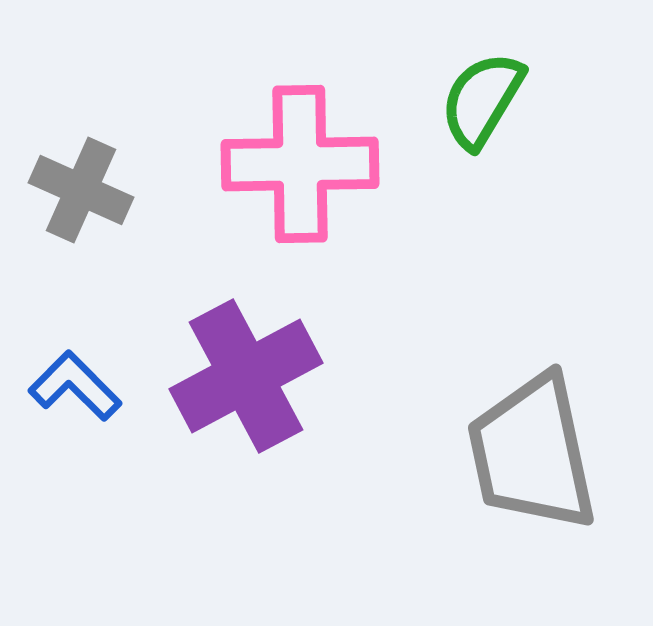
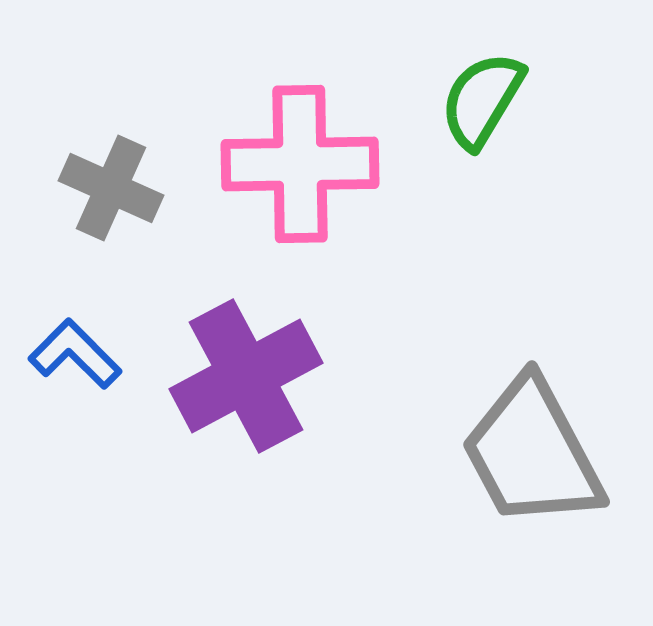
gray cross: moved 30 px right, 2 px up
blue L-shape: moved 32 px up
gray trapezoid: rotated 16 degrees counterclockwise
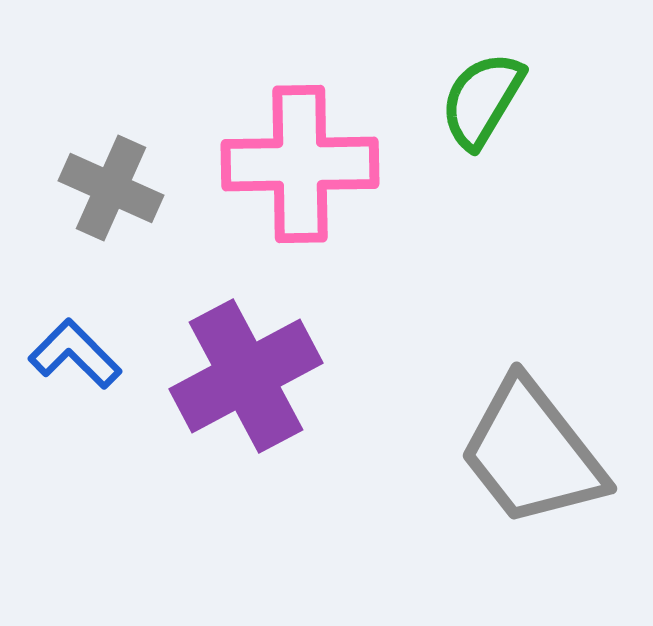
gray trapezoid: rotated 10 degrees counterclockwise
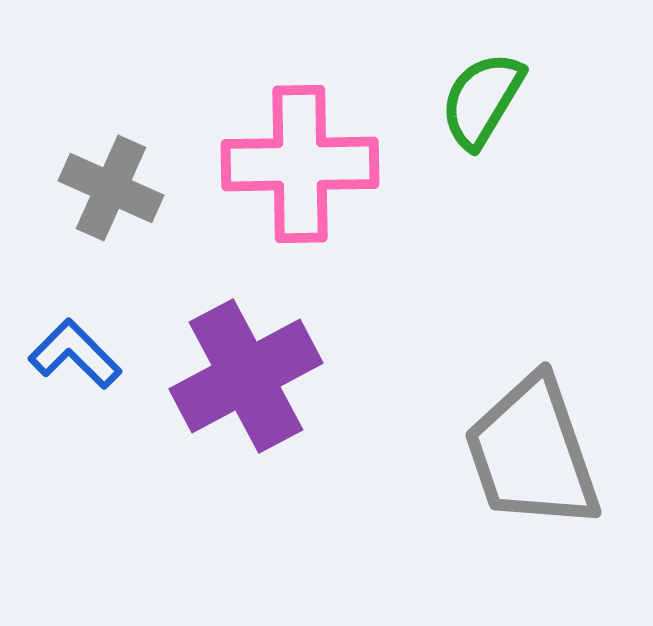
gray trapezoid: rotated 19 degrees clockwise
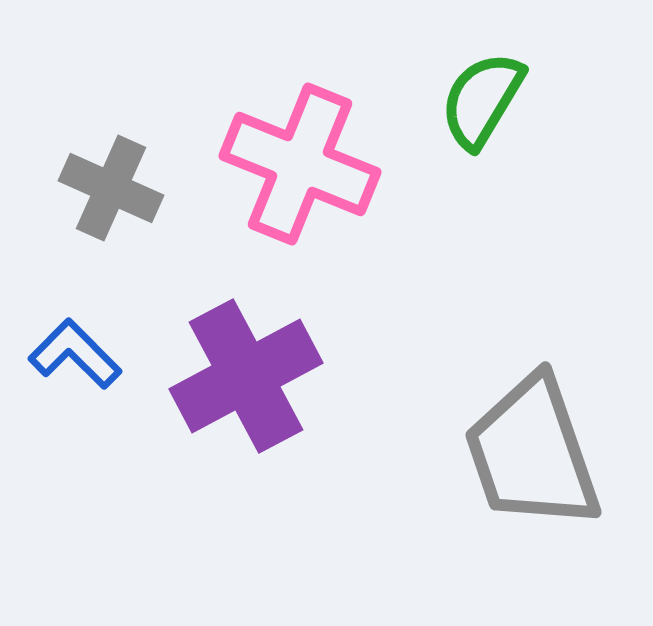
pink cross: rotated 23 degrees clockwise
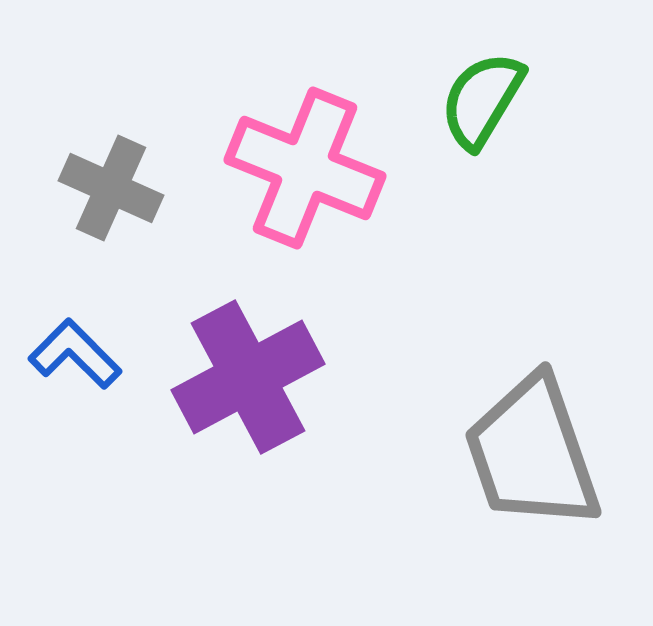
pink cross: moved 5 px right, 4 px down
purple cross: moved 2 px right, 1 px down
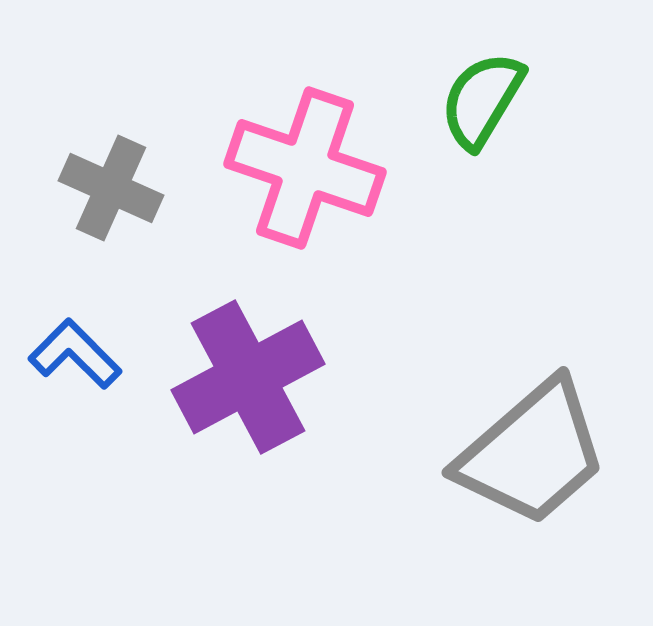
pink cross: rotated 3 degrees counterclockwise
gray trapezoid: rotated 112 degrees counterclockwise
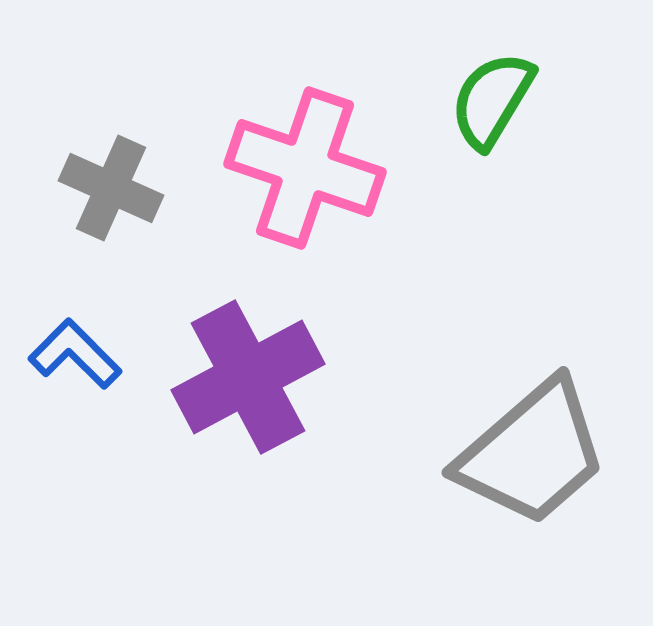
green semicircle: moved 10 px right
